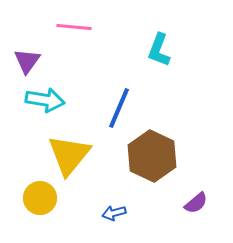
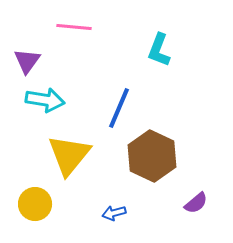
yellow circle: moved 5 px left, 6 px down
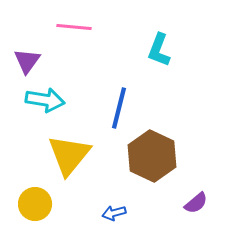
blue line: rotated 9 degrees counterclockwise
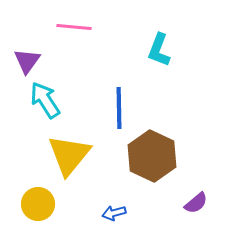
cyan arrow: rotated 132 degrees counterclockwise
blue line: rotated 15 degrees counterclockwise
yellow circle: moved 3 px right
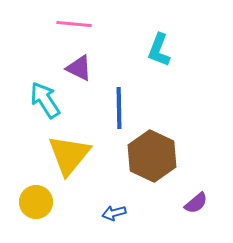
pink line: moved 3 px up
purple triangle: moved 52 px right, 7 px down; rotated 40 degrees counterclockwise
yellow circle: moved 2 px left, 2 px up
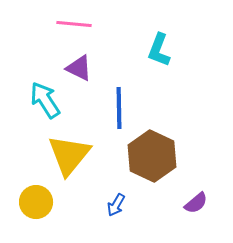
blue arrow: moved 2 px right, 8 px up; rotated 45 degrees counterclockwise
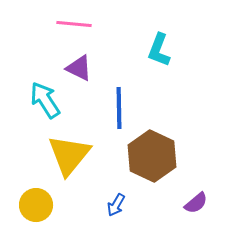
yellow circle: moved 3 px down
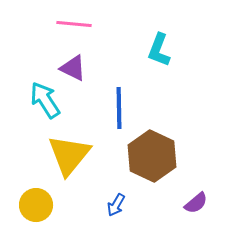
purple triangle: moved 6 px left
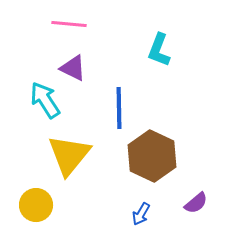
pink line: moved 5 px left
blue arrow: moved 25 px right, 9 px down
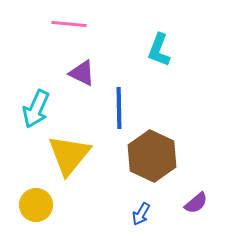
purple triangle: moved 9 px right, 5 px down
cyan arrow: moved 9 px left, 9 px down; rotated 123 degrees counterclockwise
